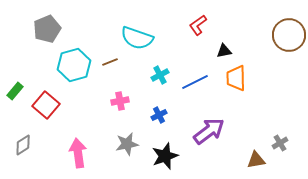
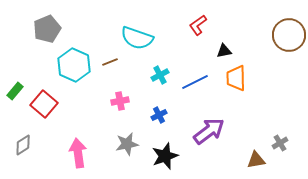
cyan hexagon: rotated 20 degrees counterclockwise
red square: moved 2 px left, 1 px up
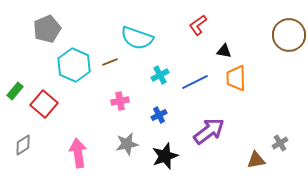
black triangle: rotated 21 degrees clockwise
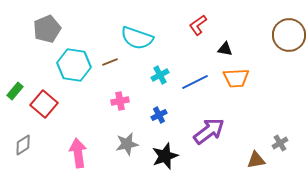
black triangle: moved 1 px right, 2 px up
cyan hexagon: rotated 16 degrees counterclockwise
orange trapezoid: rotated 92 degrees counterclockwise
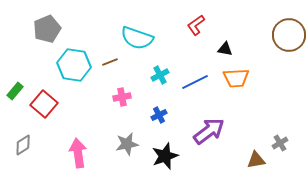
red L-shape: moved 2 px left
pink cross: moved 2 px right, 4 px up
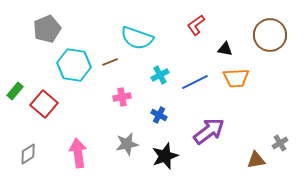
brown circle: moved 19 px left
blue cross: rotated 35 degrees counterclockwise
gray diamond: moved 5 px right, 9 px down
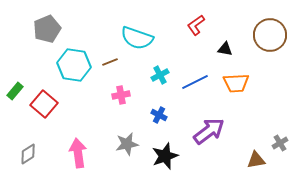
orange trapezoid: moved 5 px down
pink cross: moved 1 px left, 2 px up
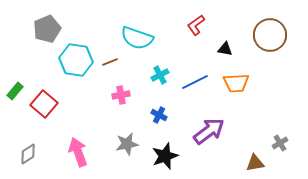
cyan hexagon: moved 2 px right, 5 px up
pink arrow: moved 1 px up; rotated 12 degrees counterclockwise
brown triangle: moved 1 px left, 3 px down
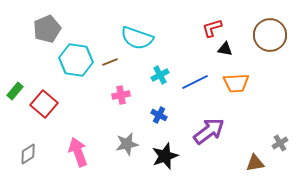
red L-shape: moved 16 px right, 3 px down; rotated 20 degrees clockwise
